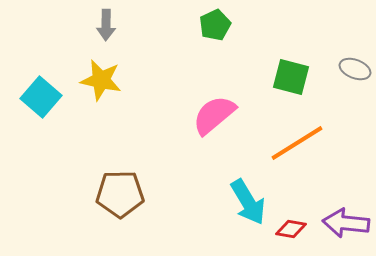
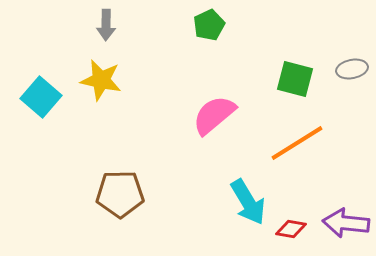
green pentagon: moved 6 px left
gray ellipse: moved 3 px left; rotated 32 degrees counterclockwise
green square: moved 4 px right, 2 px down
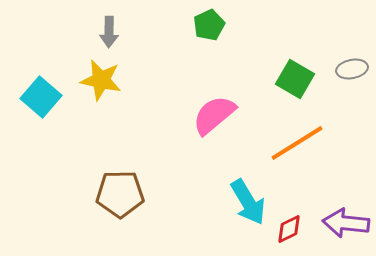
gray arrow: moved 3 px right, 7 px down
green square: rotated 15 degrees clockwise
red diamond: moved 2 px left; rotated 36 degrees counterclockwise
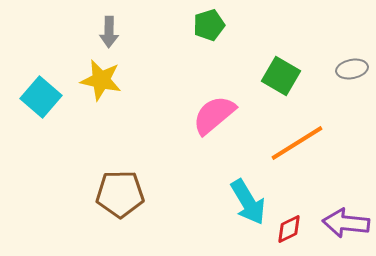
green pentagon: rotated 8 degrees clockwise
green square: moved 14 px left, 3 px up
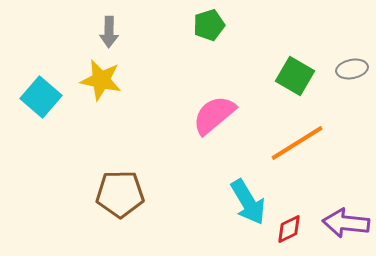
green square: moved 14 px right
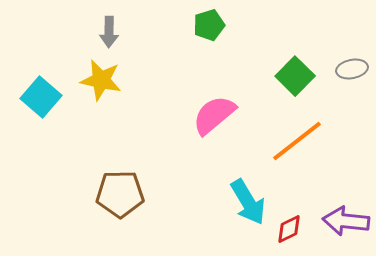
green square: rotated 15 degrees clockwise
orange line: moved 2 px up; rotated 6 degrees counterclockwise
purple arrow: moved 2 px up
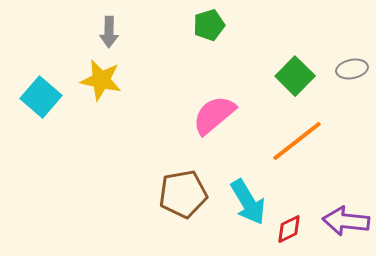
brown pentagon: moved 63 px right; rotated 9 degrees counterclockwise
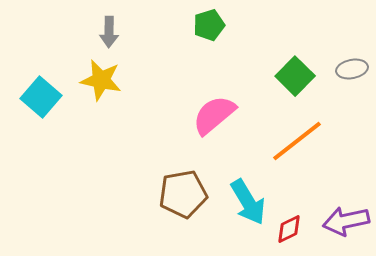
purple arrow: rotated 18 degrees counterclockwise
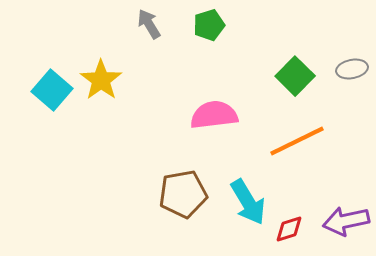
gray arrow: moved 40 px right, 8 px up; rotated 148 degrees clockwise
yellow star: rotated 24 degrees clockwise
cyan square: moved 11 px right, 7 px up
pink semicircle: rotated 33 degrees clockwise
orange line: rotated 12 degrees clockwise
red diamond: rotated 8 degrees clockwise
